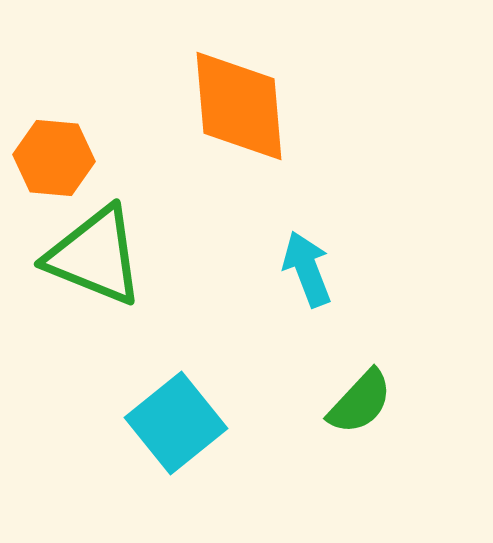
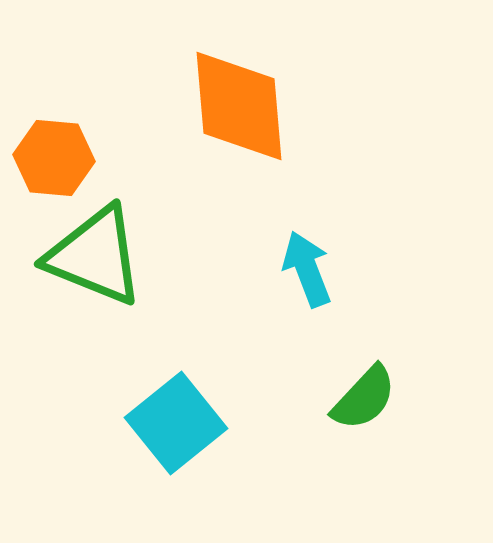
green semicircle: moved 4 px right, 4 px up
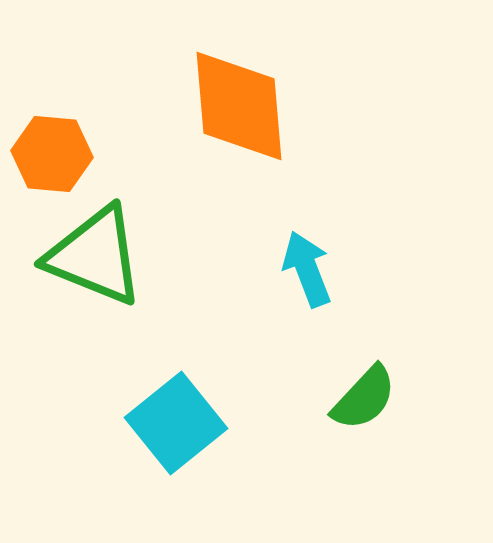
orange hexagon: moved 2 px left, 4 px up
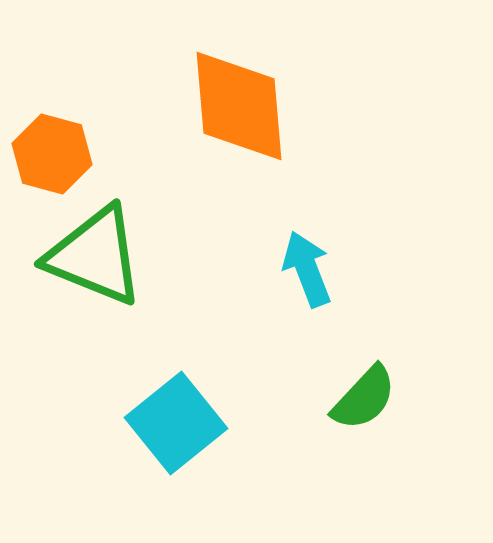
orange hexagon: rotated 10 degrees clockwise
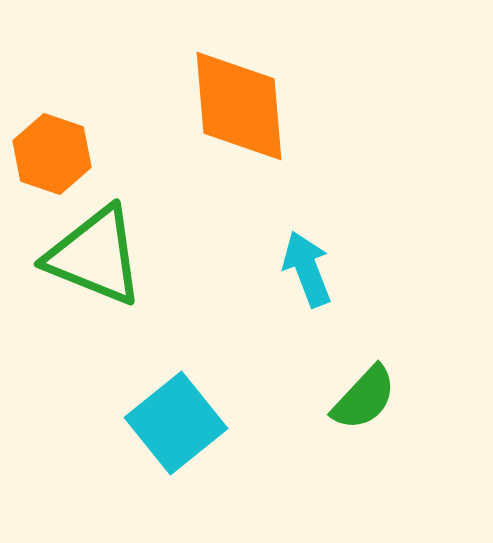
orange hexagon: rotated 4 degrees clockwise
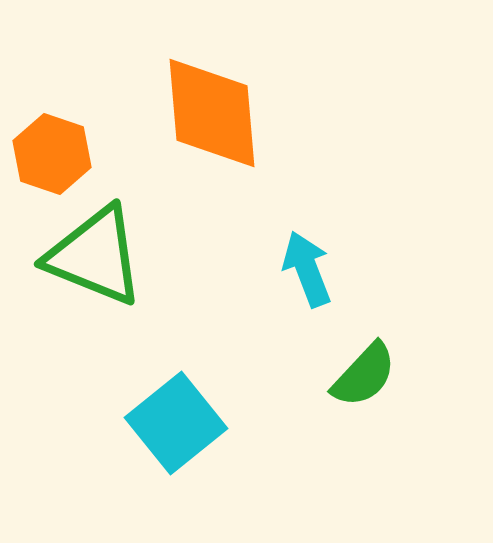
orange diamond: moved 27 px left, 7 px down
green semicircle: moved 23 px up
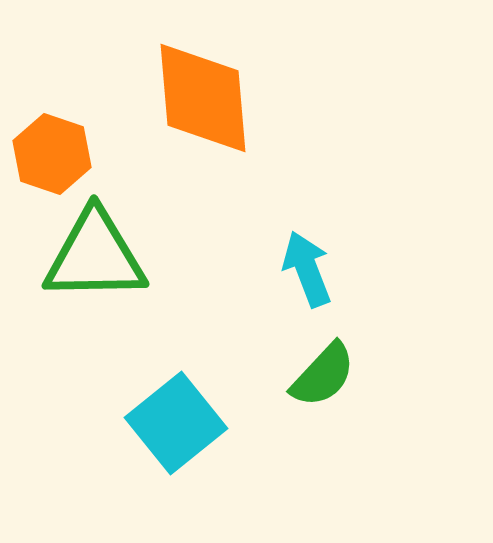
orange diamond: moved 9 px left, 15 px up
green triangle: rotated 23 degrees counterclockwise
green semicircle: moved 41 px left
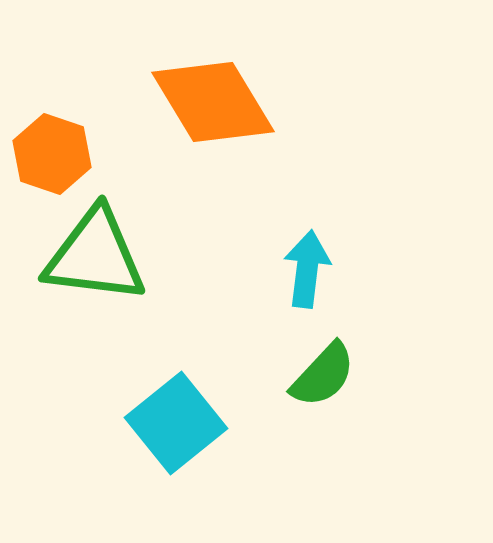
orange diamond: moved 10 px right, 4 px down; rotated 26 degrees counterclockwise
green triangle: rotated 8 degrees clockwise
cyan arrow: rotated 28 degrees clockwise
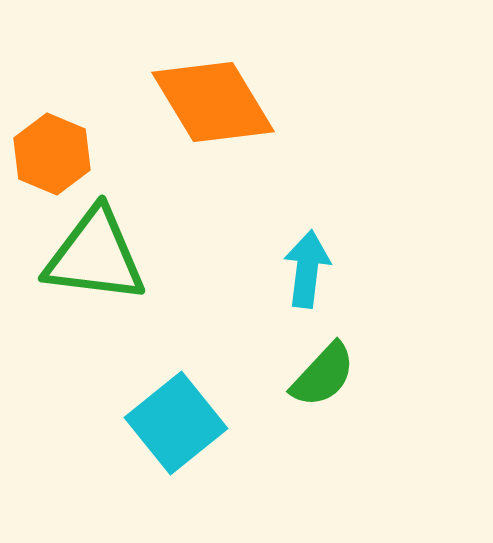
orange hexagon: rotated 4 degrees clockwise
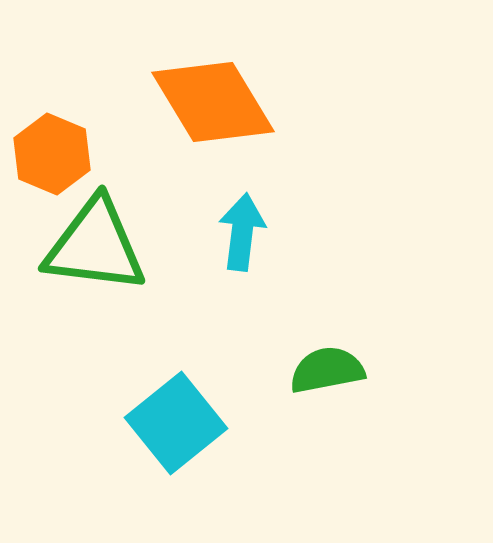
green triangle: moved 10 px up
cyan arrow: moved 65 px left, 37 px up
green semicircle: moved 4 px right, 5 px up; rotated 144 degrees counterclockwise
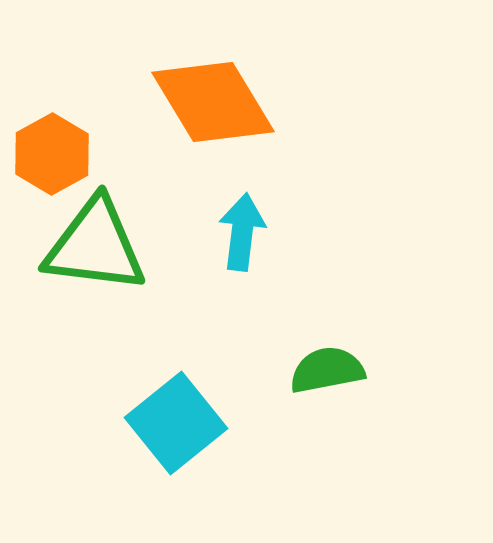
orange hexagon: rotated 8 degrees clockwise
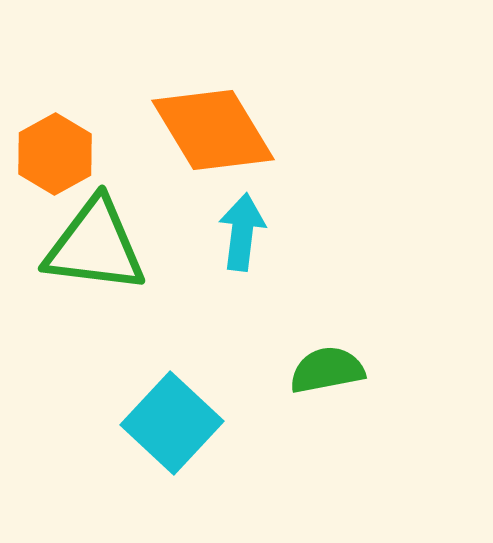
orange diamond: moved 28 px down
orange hexagon: moved 3 px right
cyan square: moved 4 px left; rotated 8 degrees counterclockwise
